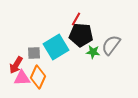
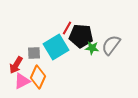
red line: moved 9 px left, 9 px down
black pentagon: moved 1 px down
green star: moved 1 px left, 4 px up
pink triangle: moved 3 px down; rotated 24 degrees counterclockwise
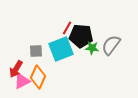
cyan square: moved 5 px right, 2 px down; rotated 10 degrees clockwise
gray square: moved 2 px right, 2 px up
red arrow: moved 4 px down
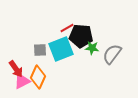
red line: rotated 32 degrees clockwise
gray semicircle: moved 1 px right, 9 px down
gray square: moved 4 px right, 1 px up
red arrow: rotated 66 degrees counterclockwise
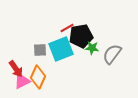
black pentagon: rotated 15 degrees counterclockwise
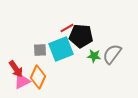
black pentagon: rotated 15 degrees clockwise
green star: moved 2 px right, 8 px down
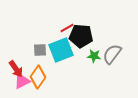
cyan square: moved 1 px down
orange diamond: rotated 10 degrees clockwise
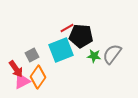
gray square: moved 8 px left, 5 px down; rotated 24 degrees counterclockwise
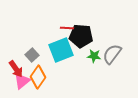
red line: rotated 32 degrees clockwise
gray square: rotated 16 degrees counterclockwise
pink triangle: rotated 12 degrees counterclockwise
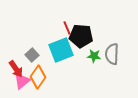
red line: rotated 64 degrees clockwise
gray semicircle: rotated 35 degrees counterclockwise
